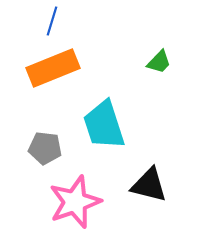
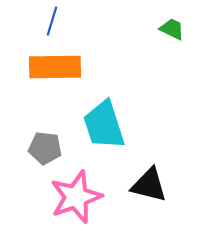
green trapezoid: moved 13 px right, 33 px up; rotated 108 degrees counterclockwise
orange rectangle: moved 2 px right, 1 px up; rotated 21 degrees clockwise
pink star: moved 1 px right, 5 px up
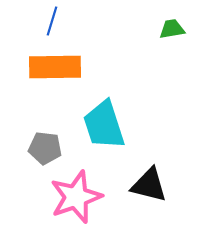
green trapezoid: rotated 36 degrees counterclockwise
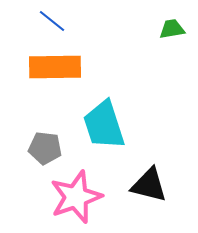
blue line: rotated 68 degrees counterclockwise
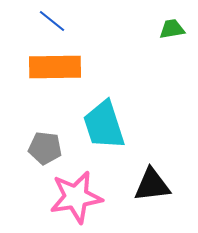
black triangle: moved 3 px right; rotated 21 degrees counterclockwise
pink star: rotated 10 degrees clockwise
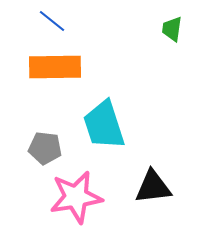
green trapezoid: rotated 72 degrees counterclockwise
black triangle: moved 1 px right, 2 px down
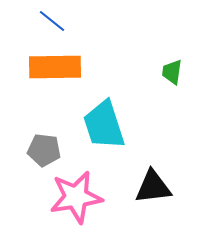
green trapezoid: moved 43 px down
gray pentagon: moved 1 px left, 2 px down
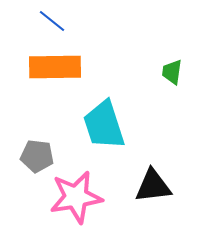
gray pentagon: moved 7 px left, 6 px down
black triangle: moved 1 px up
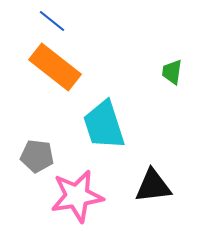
orange rectangle: rotated 39 degrees clockwise
pink star: moved 1 px right, 1 px up
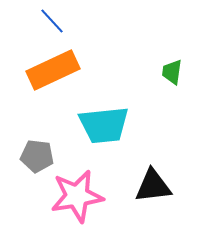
blue line: rotated 8 degrees clockwise
orange rectangle: moved 2 px left, 3 px down; rotated 63 degrees counterclockwise
cyan trapezoid: rotated 78 degrees counterclockwise
